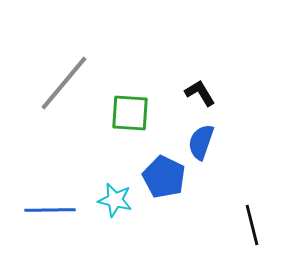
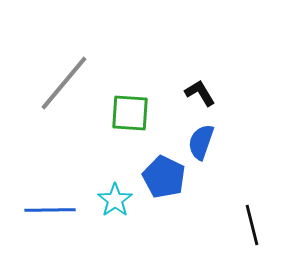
cyan star: rotated 24 degrees clockwise
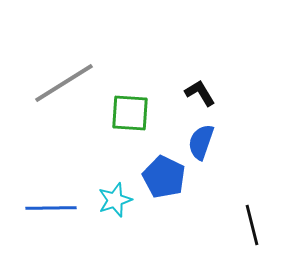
gray line: rotated 18 degrees clockwise
cyan star: rotated 16 degrees clockwise
blue line: moved 1 px right, 2 px up
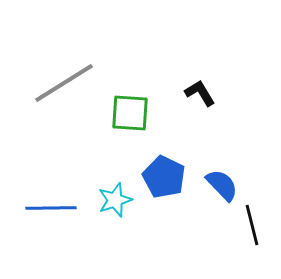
blue semicircle: moved 21 px right, 43 px down; rotated 117 degrees clockwise
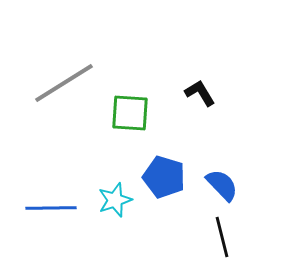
blue pentagon: rotated 9 degrees counterclockwise
black line: moved 30 px left, 12 px down
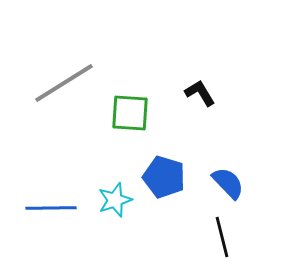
blue semicircle: moved 6 px right, 2 px up
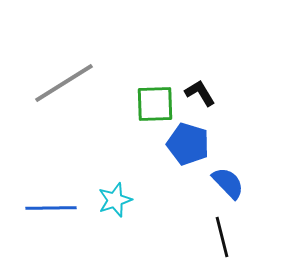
green square: moved 25 px right, 9 px up; rotated 6 degrees counterclockwise
blue pentagon: moved 24 px right, 33 px up
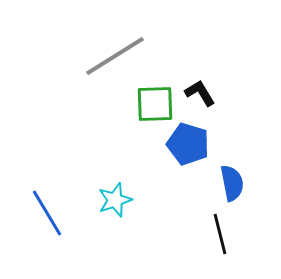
gray line: moved 51 px right, 27 px up
blue semicircle: moved 4 px right; rotated 33 degrees clockwise
blue line: moved 4 px left, 5 px down; rotated 60 degrees clockwise
black line: moved 2 px left, 3 px up
